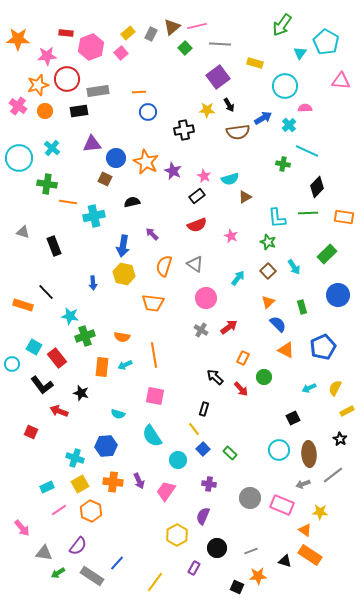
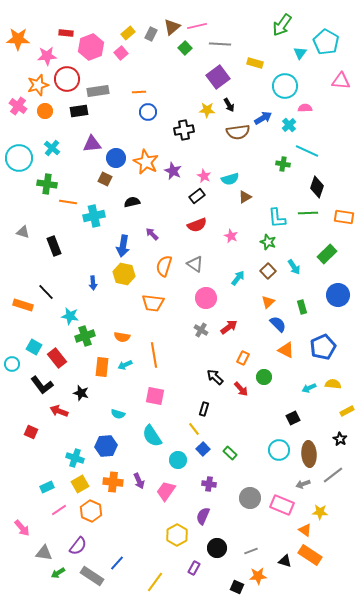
black diamond at (317, 187): rotated 25 degrees counterclockwise
yellow semicircle at (335, 388): moved 2 px left, 4 px up; rotated 70 degrees clockwise
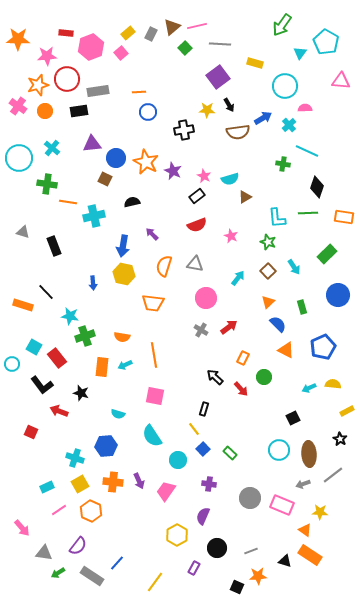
gray triangle at (195, 264): rotated 24 degrees counterclockwise
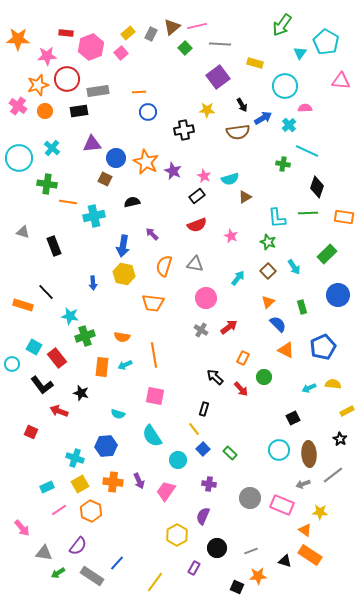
black arrow at (229, 105): moved 13 px right
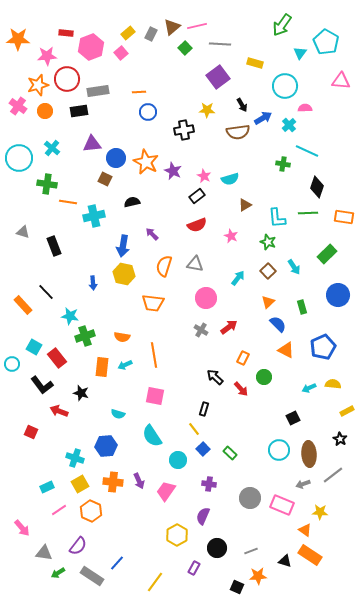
brown triangle at (245, 197): moved 8 px down
orange rectangle at (23, 305): rotated 30 degrees clockwise
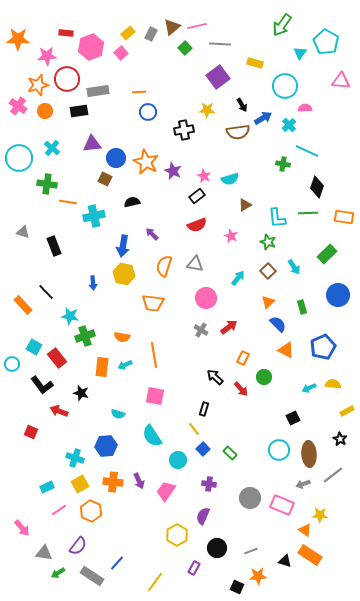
yellow star at (320, 512): moved 3 px down
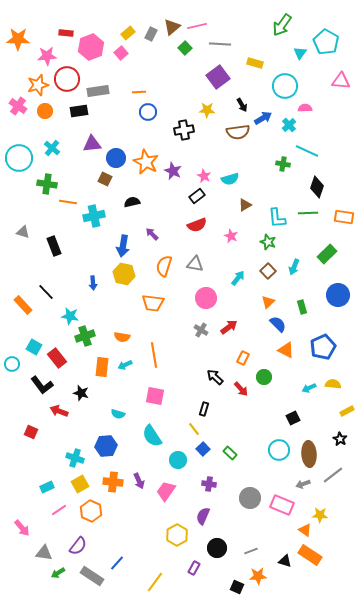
cyan arrow at (294, 267): rotated 56 degrees clockwise
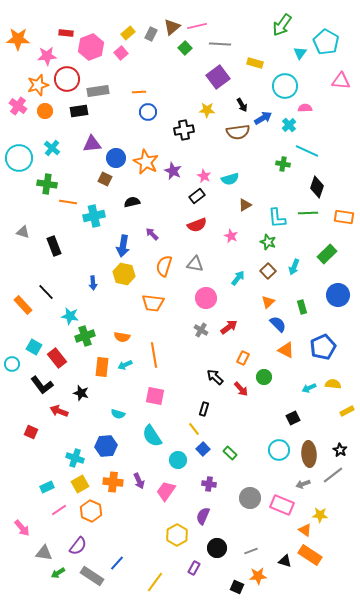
black star at (340, 439): moved 11 px down
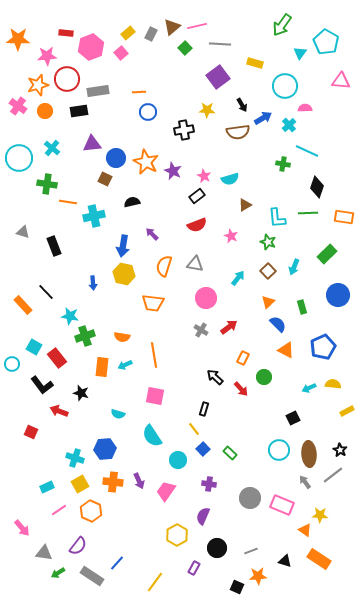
blue hexagon at (106, 446): moved 1 px left, 3 px down
gray arrow at (303, 484): moved 2 px right, 2 px up; rotated 72 degrees clockwise
orange rectangle at (310, 555): moved 9 px right, 4 px down
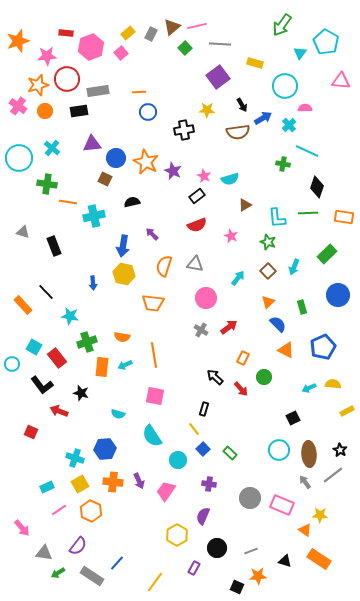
orange star at (18, 39): moved 2 px down; rotated 20 degrees counterclockwise
green cross at (85, 336): moved 2 px right, 6 px down
